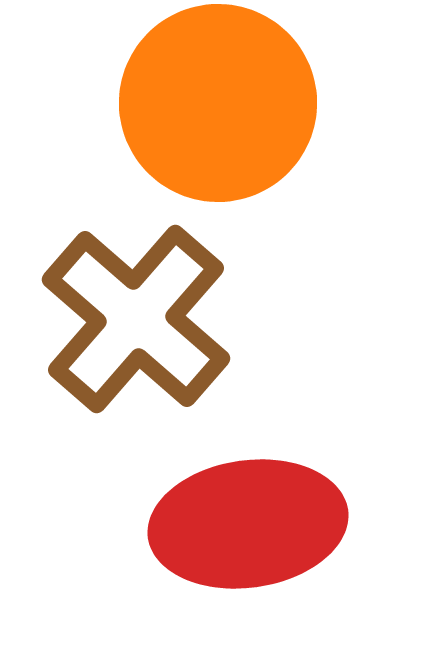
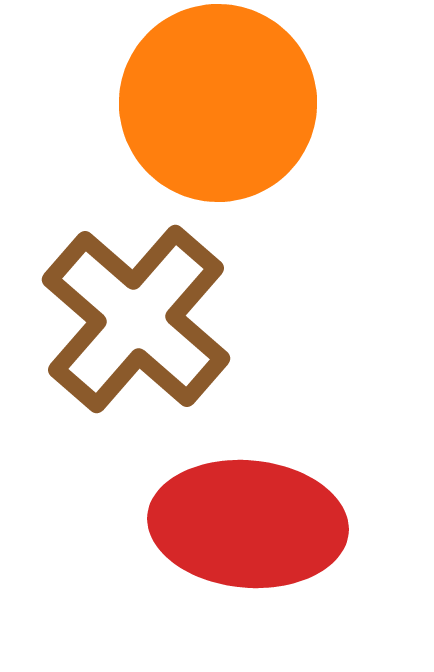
red ellipse: rotated 13 degrees clockwise
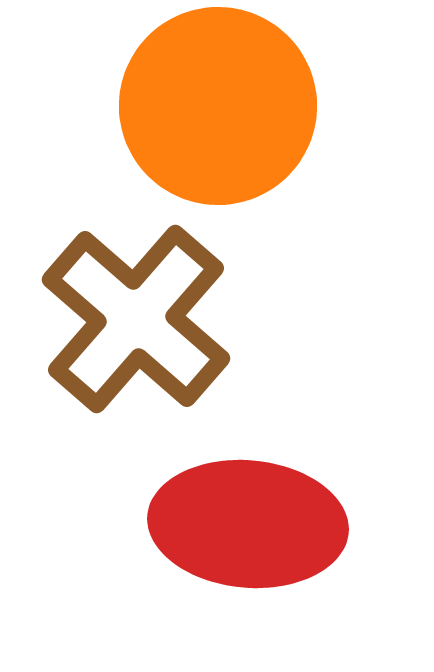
orange circle: moved 3 px down
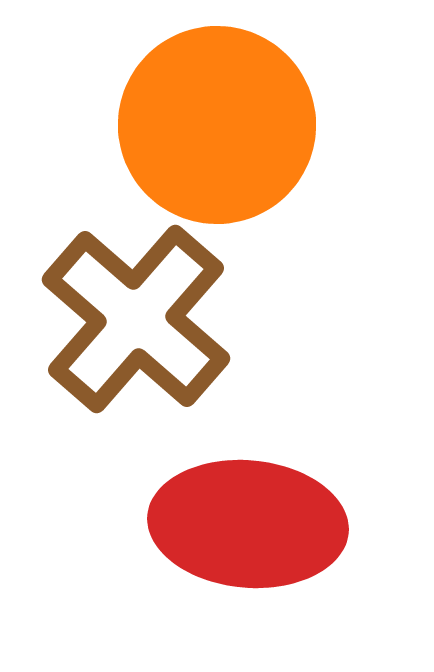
orange circle: moved 1 px left, 19 px down
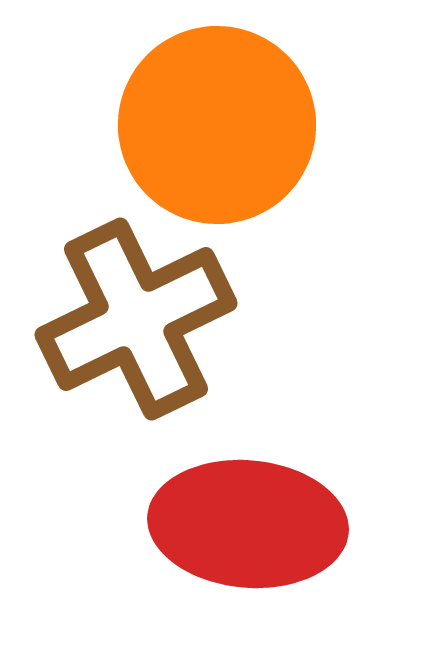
brown cross: rotated 23 degrees clockwise
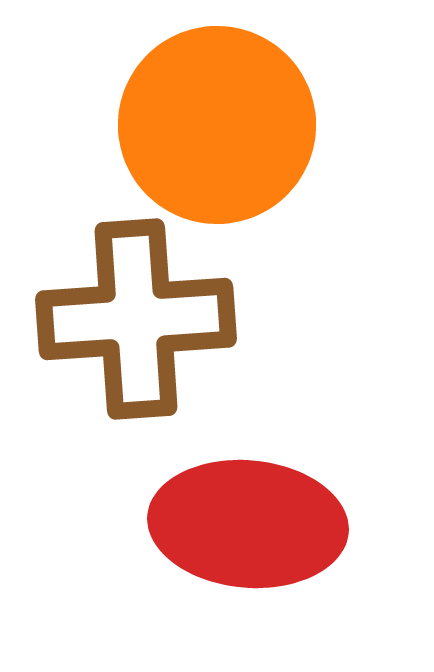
brown cross: rotated 22 degrees clockwise
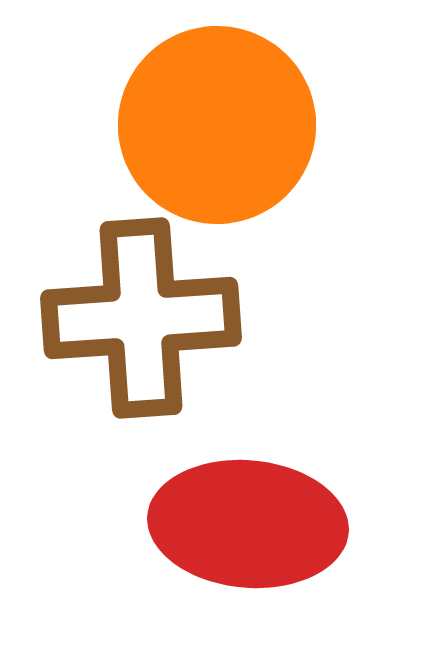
brown cross: moved 5 px right, 1 px up
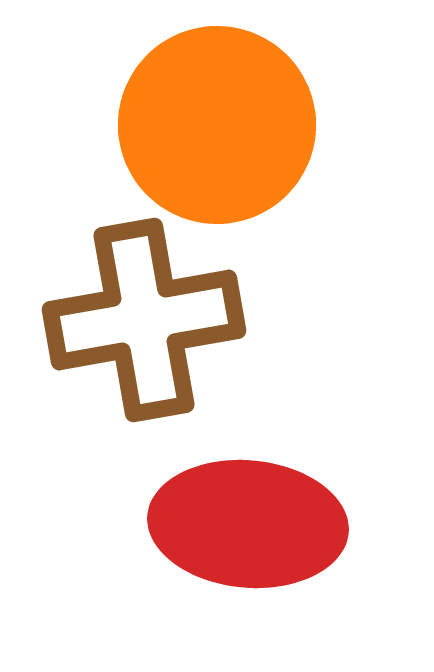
brown cross: moved 3 px right, 2 px down; rotated 6 degrees counterclockwise
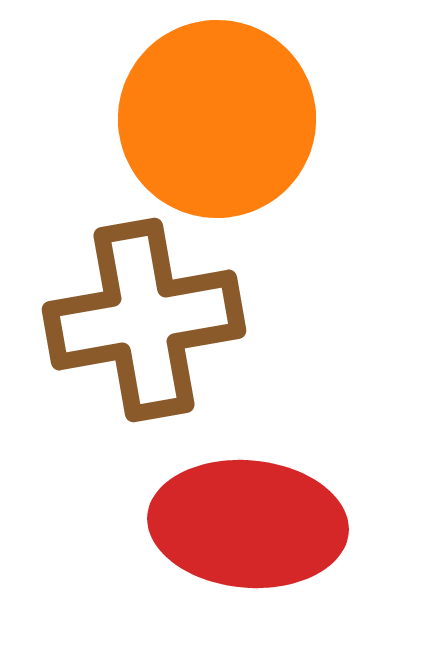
orange circle: moved 6 px up
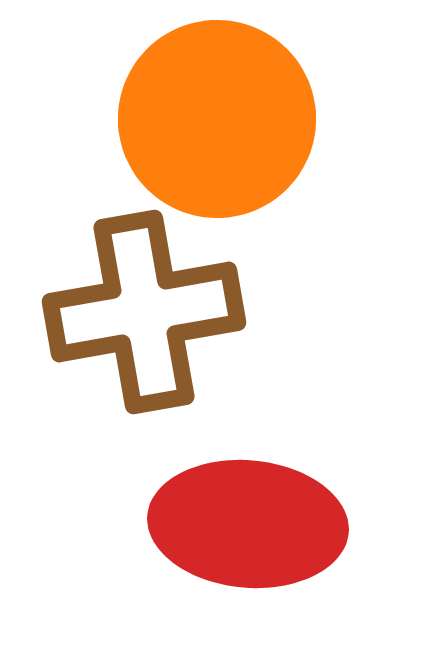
brown cross: moved 8 px up
